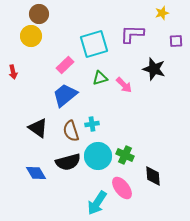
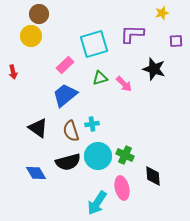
pink arrow: moved 1 px up
pink ellipse: rotated 25 degrees clockwise
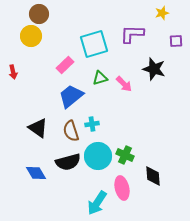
blue trapezoid: moved 6 px right, 1 px down
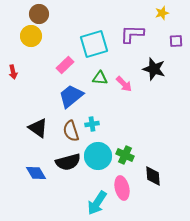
green triangle: rotated 21 degrees clockwise
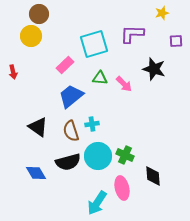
black triangle: moved 1 px up
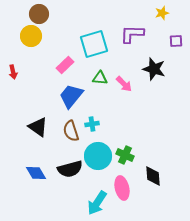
blue trapezoid: rotated 12 degrees counterclockwise
black semicircle: moved 2 px right, 7 px down
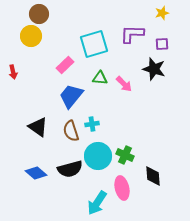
purple square: moved 14 px left, 3 px down
blue diamond: rotated 20 degrees counterclockwise
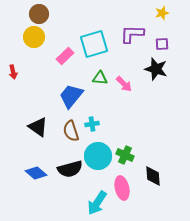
yellow circle: moved 3 px right, 1 px down
pink rectangle: moved 9 px up
black star: moved 2 px right
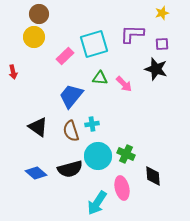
green cross: moved 1 px right, 1 px up
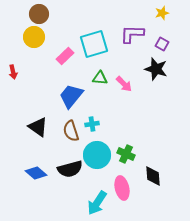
purple square: rotated 32 degrees clockwise
cyan circle: moved 1 px left, 1 px up
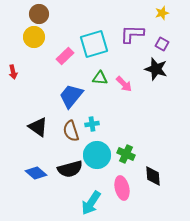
cyan arrow: moved 6 px left
